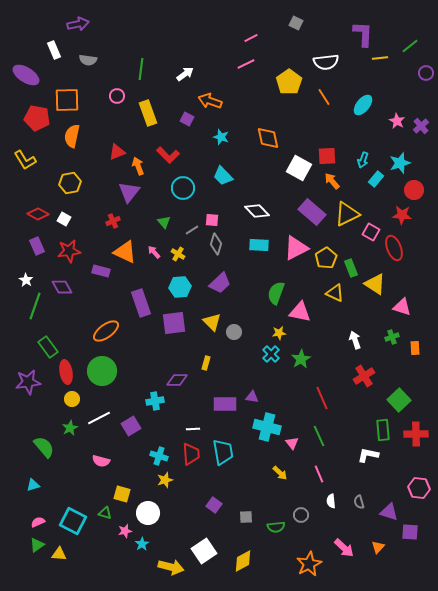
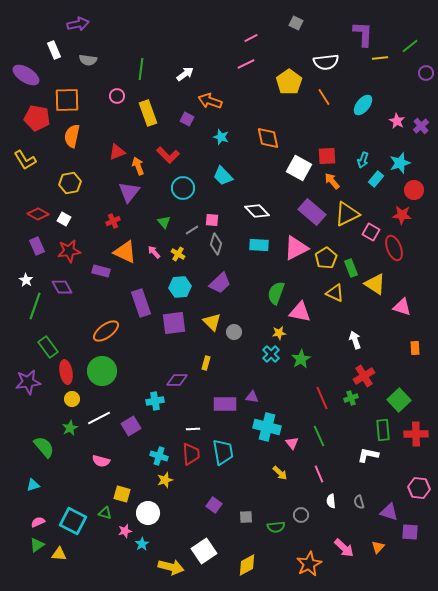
green cross at (392, 337): moved 41 px left, 61 px down
yellow diamond at (243, 561): moved 4 px right, 4 px down
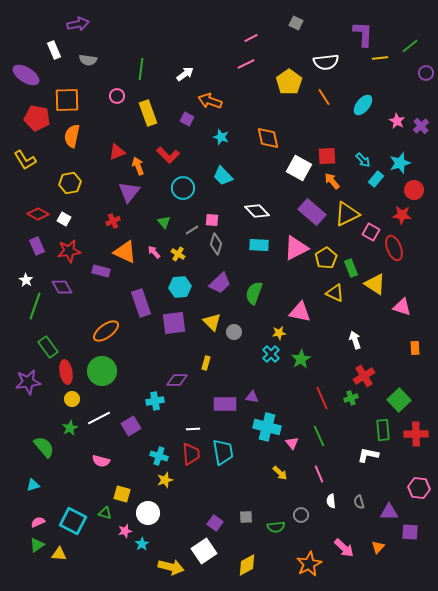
cyan arrow at (363, 160): rotated 63 degrees counterclockwise
green semicircle at (276, 293): moved 22 px left
purple square at (214, 505): moved 1 px right, 18 px down
purple triangle at (389, 512): rotated 18 degrees counterclockwise
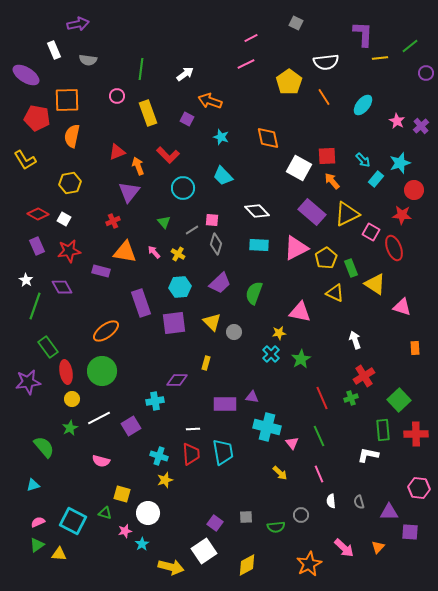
orange triangle at (125, 252): rotated 15 degrees counterclockwise
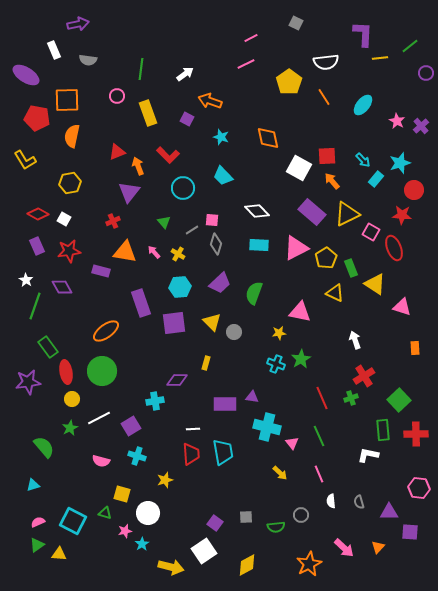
cyan cross at (271, 354): moved 5 px right, 10 px down; rotated 24 degrees counterclockwise
cyan cross at (159, 456): moved 22 px left
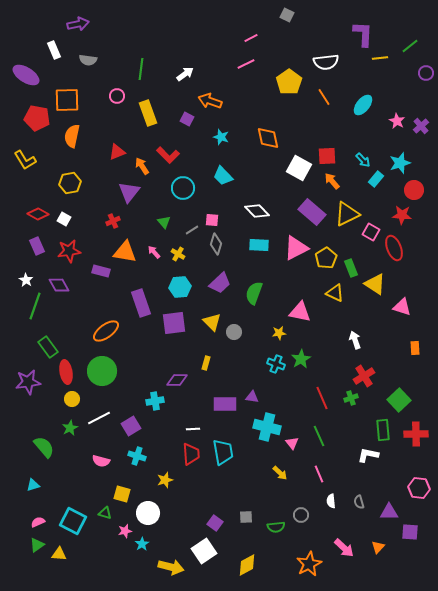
gray square at (296, 23): moved 9 px left, 8 px up
orange arrow at (138, 166): moved 4 px right; rotated 12 degrees counterclockwise
purple diamond at (62, 287): moved 3 px left, 2 px up
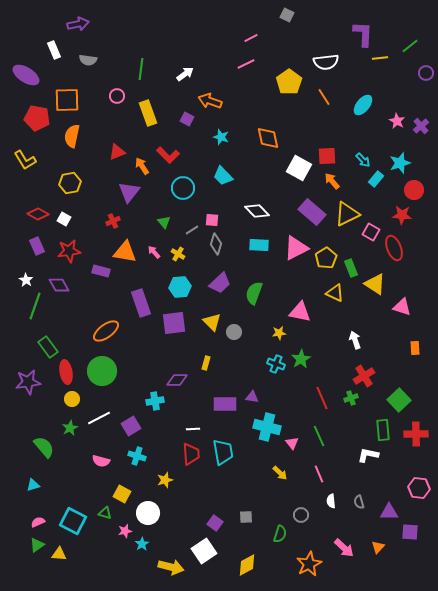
yellow square at (122, 494): rotated 12 degrees clockwise
green semicircle at (276, 527): moved 4 px right, 7 px down; rotated 66 degrees counterclockwise
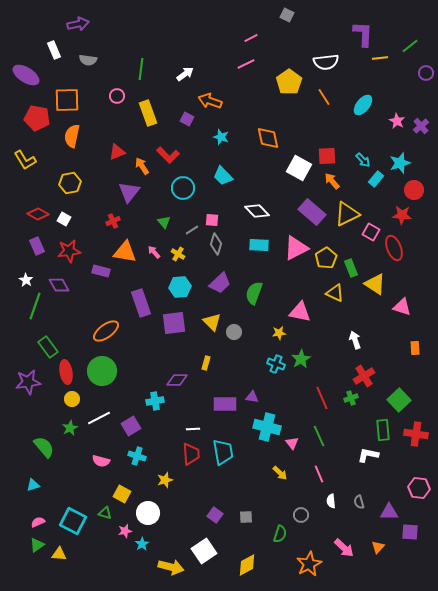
red cross at (416, 434): rotated 10 degrees clockwise
purple square at (215, 523): moved 8 px up
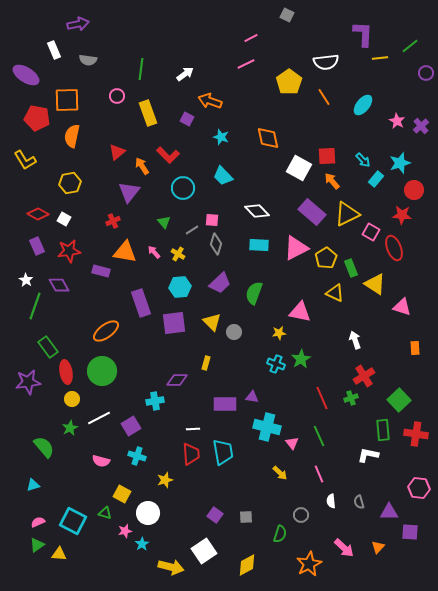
red triangle at (117, 152): rotated 18 degrees counterclockwise
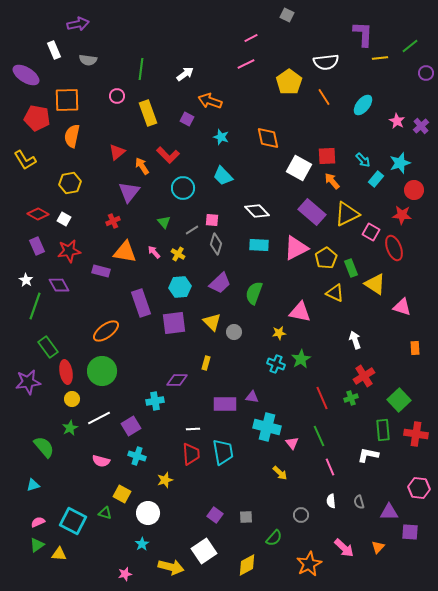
pink line at (319, 474): moved 11 px right, 7 px up
pink star at (125, 531): moved 43 px down
green semicircle at (280, 534): moved 6 px left, 4 px down; rotated 24 degrees clockwise
